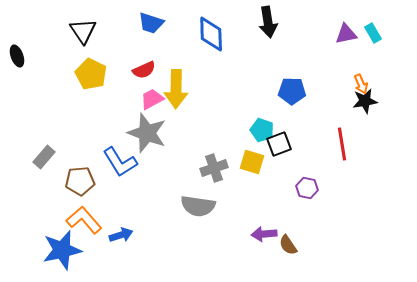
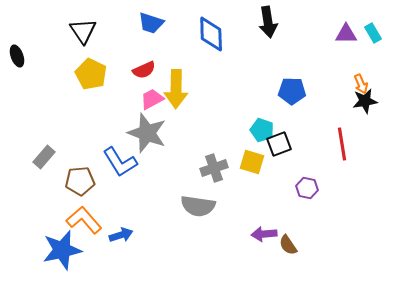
purple triangle: rotated 10 degrees clockwise
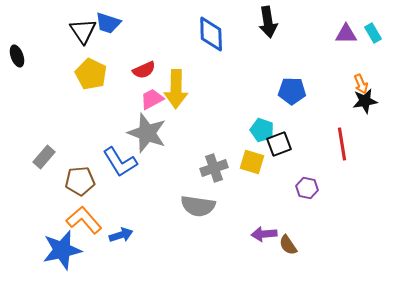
blue trapezoid: moved 43 px left
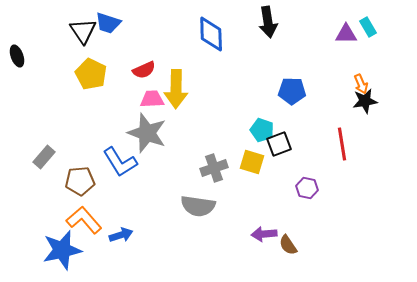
cyan rectangle: moved 5 px left, 6 px up
pink trapezoid: rotated 25 degrees clockwise
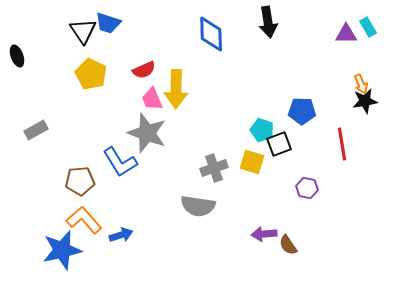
blue pentagon: moved 10 px right, 20 px down
pink trapezoid: rotated 110 degrees counterclockwise
gray rectangle: moved 8 px left, 27 px up; rotated 20 degrees clockwise
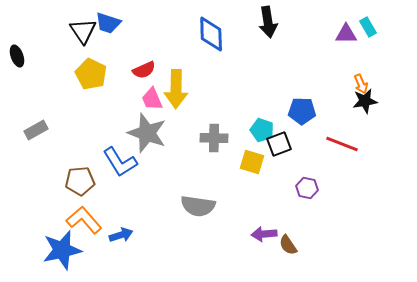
red line: rotated 60 degrees counterclockwise
gray cross: moved 30 px up; rotated 20 degrees clockwise
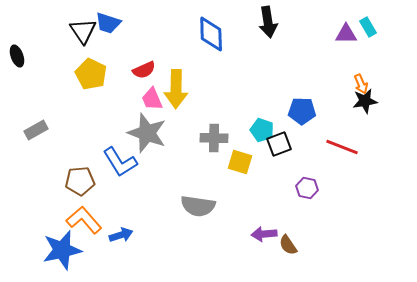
red line: moved 3 px down
yellow square: moved 12 px left
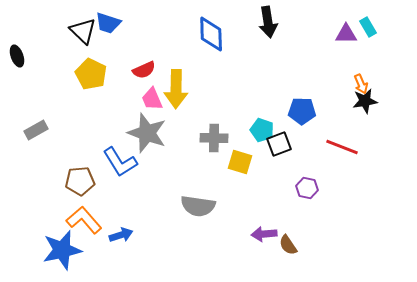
black triangle: rotated 12 degrees counterclockwise
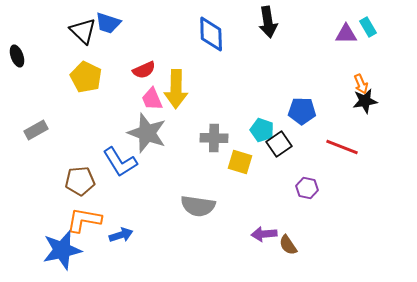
yellow pentagon: moved 5 px left, 3 px down
black square: rotated 15 degrees counterclockwise
orange L-shape: rotated 39 degrees counterclockwise
